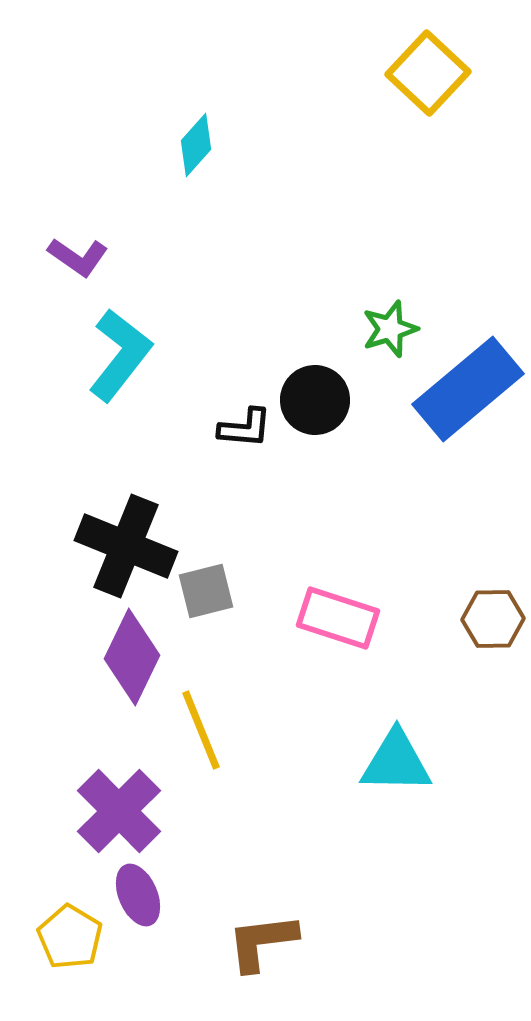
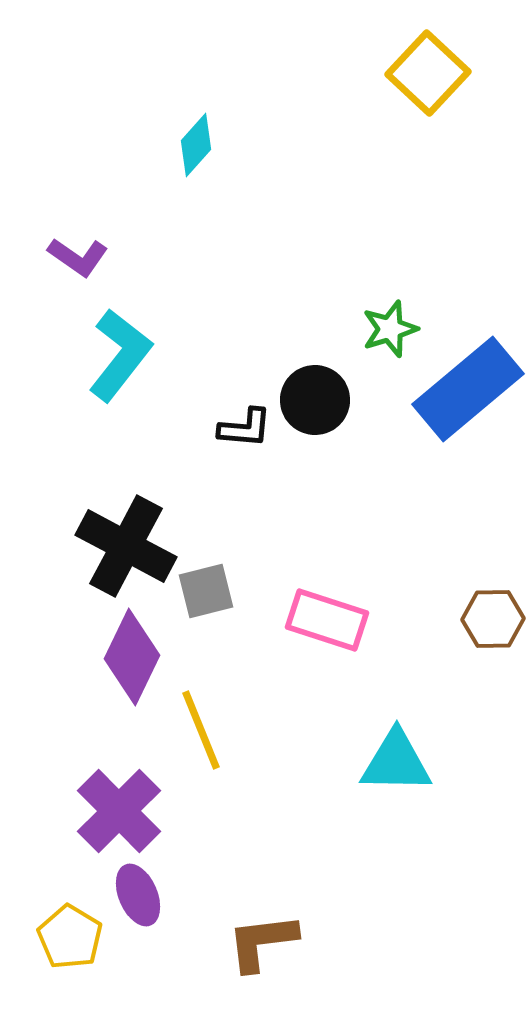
black cross: rotated 6 degrees clockwise
pink rectangle: moved 11 px left, 2 px down
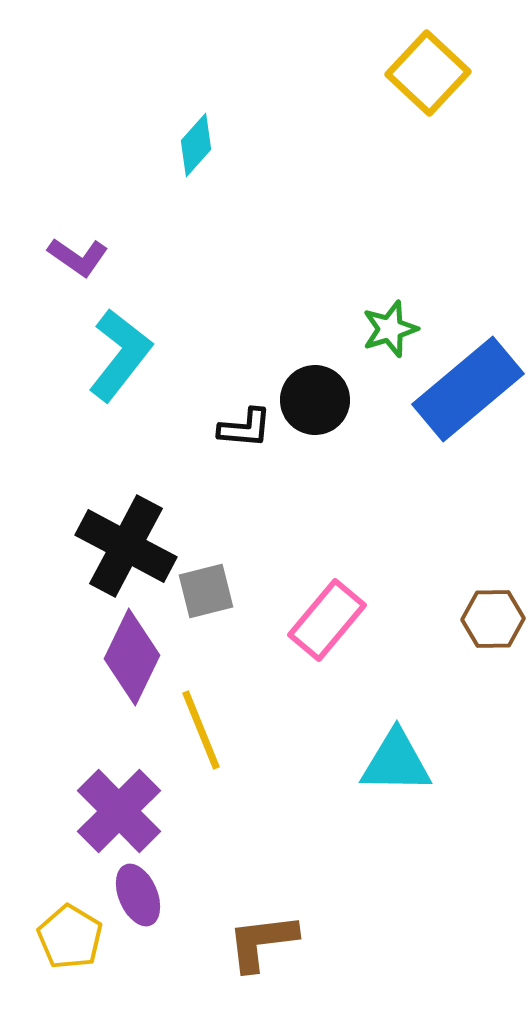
pink rectangle: rotated 68 degrees counterclockwise
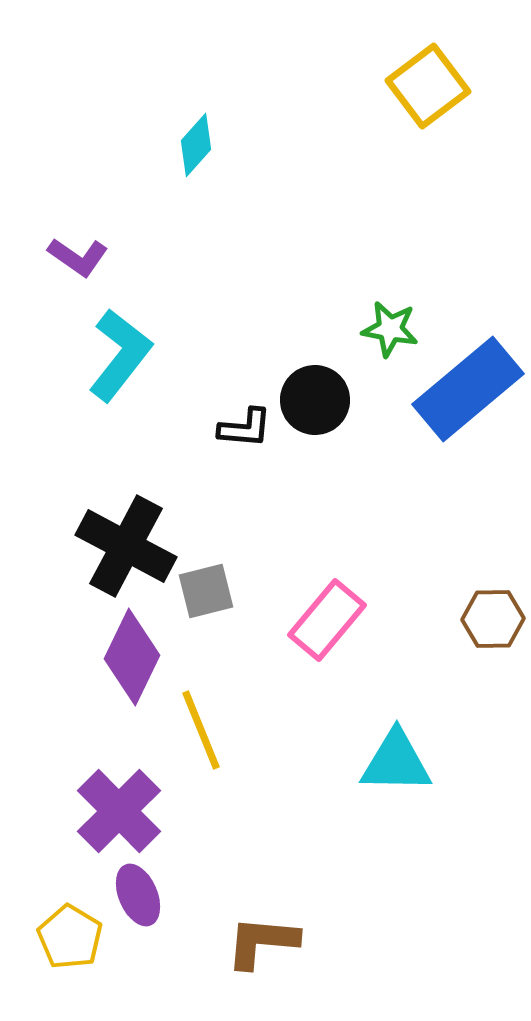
yellow square: moved 13 px down; rotated 10 degrees clockwise
green star: rotated 28 degrees clockwise
brown L-shape: rotated 12 degrees clockwise
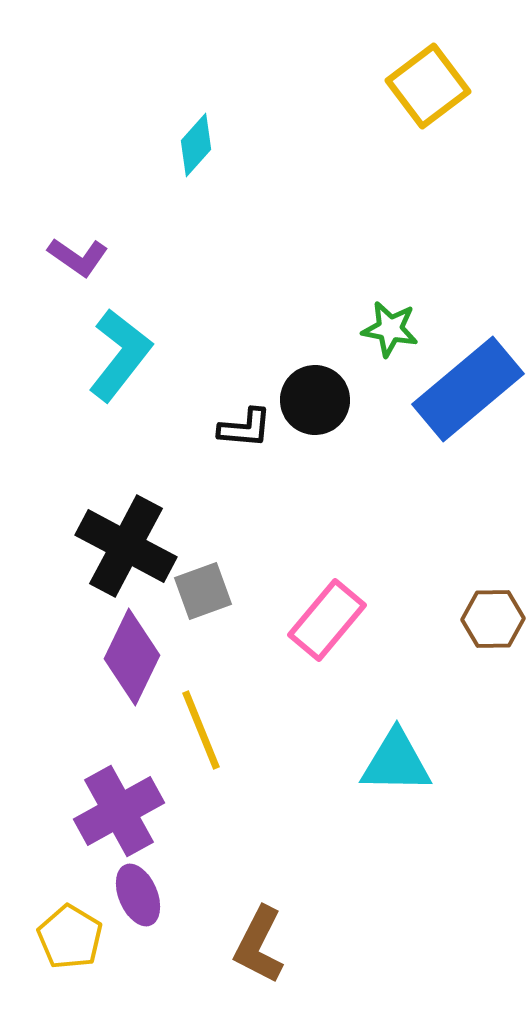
gray square: moved 3 px left; rotated 6 degrees counterclockwise
purple cross: rotated 16 degrees clockwise
brown L-shape: moved 3 px left, 3 px down; rotated 68 degrees counterclockwise
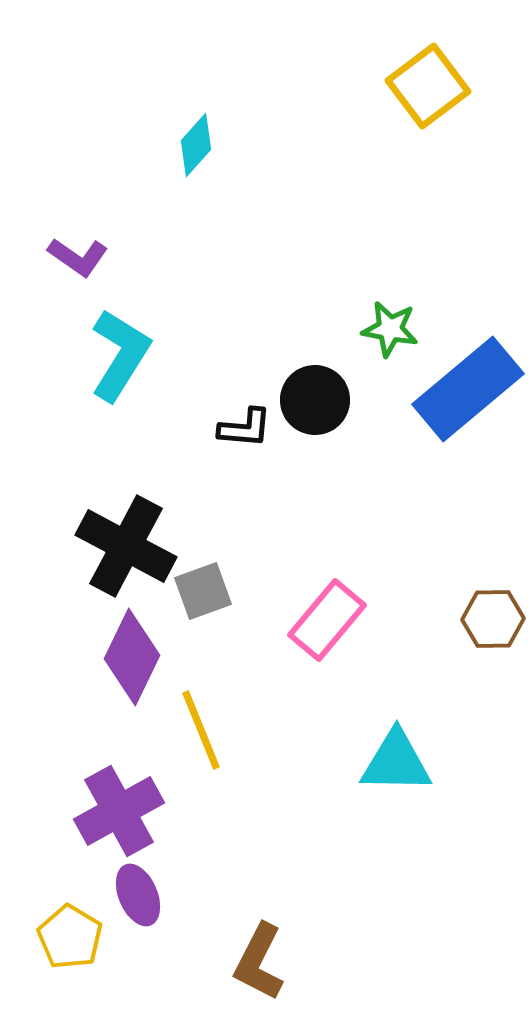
cyan L-shape: rotated 6 degrees counterclockwise
brown L-shape: moved 17 px down
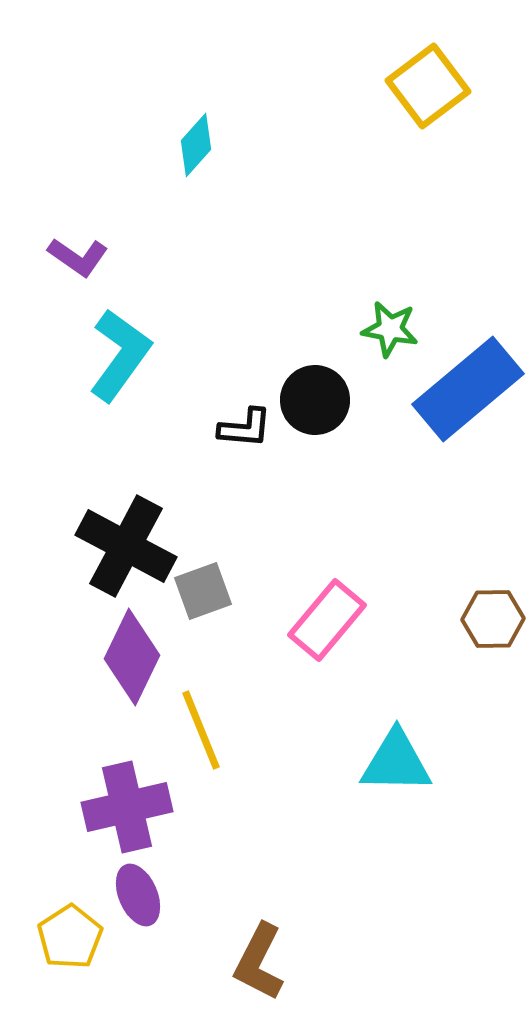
cyan L-shape: rotated 4 degrees clockwise
purple cross: moved 8 px right, 4 px up; rotated 16 degrees clockwise
yellow pentagon: rotated 8 degrees clockwise
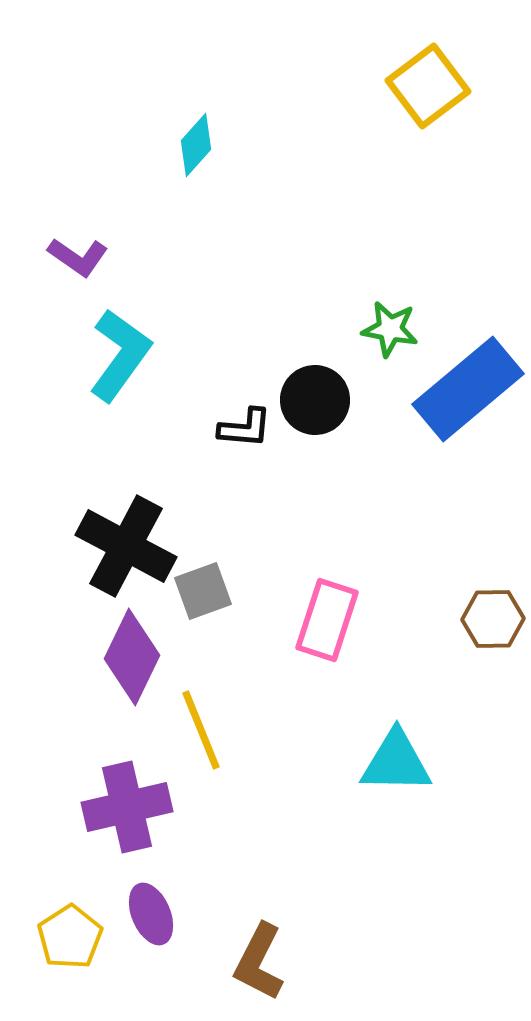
pink rectangle: rotated 22 degrees counterclockwise
purple ellipse: moved 13 px right, 19 px down
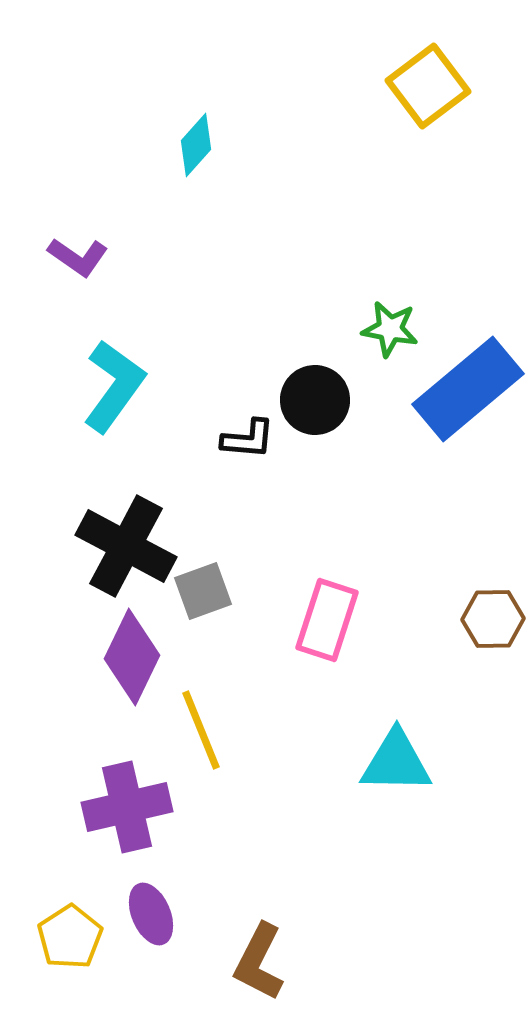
cyan L-shape: moved 6 px left, 31 px down
black L-shape: moved 3 px right, 11 px down
